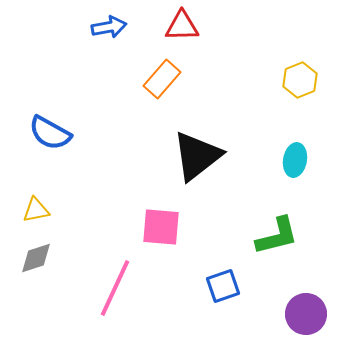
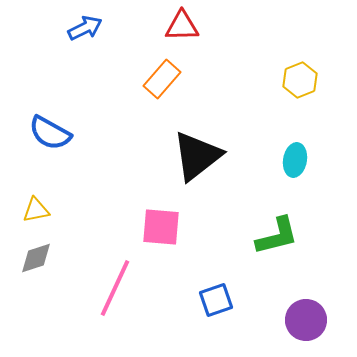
blue arrow: moved 24 px left, 1 px down; rotated 16 degrees counterclockwise
blue square: moved 7 px left, 14 px down
purple circle: moved 6 px down
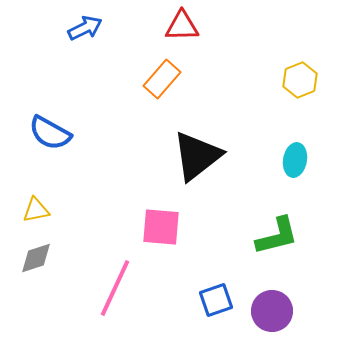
purple circle: moved 34 px left, 9 px up
